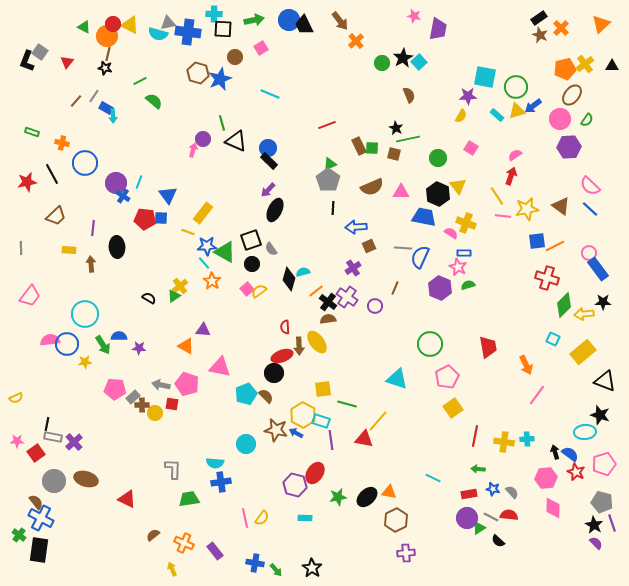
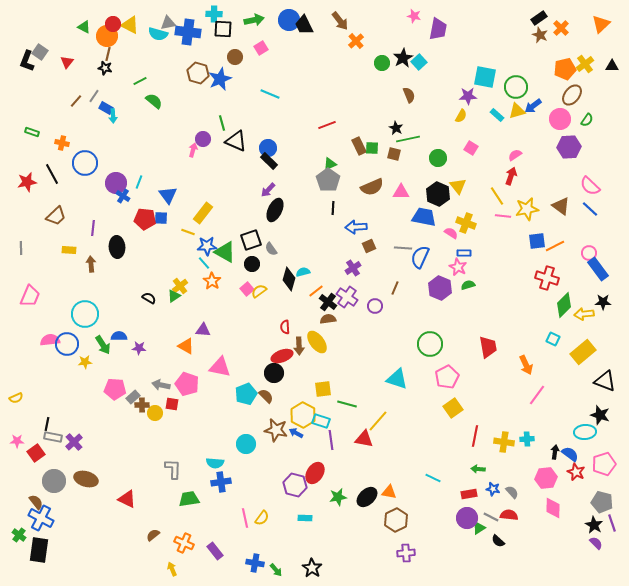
pink trapezoid at (30, 296): rotated 15 degrees counterclockwise
black arrow at (555, 452): rotated 24 degrees clockwise
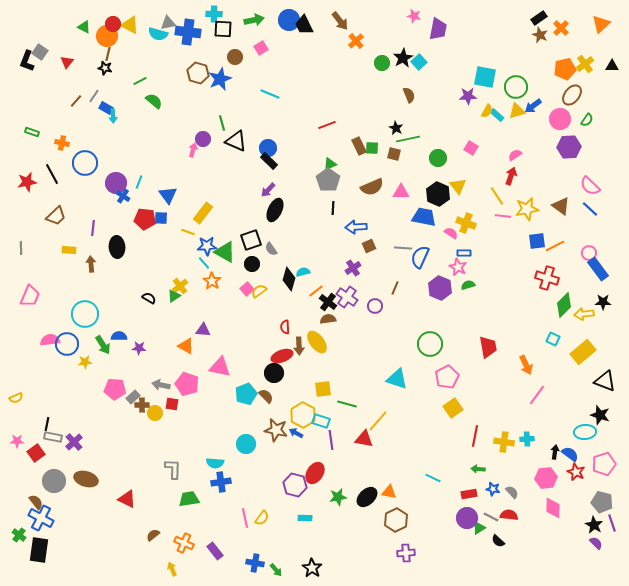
yellow semicircle at (461, 116): moved 26 px right, 5 px up
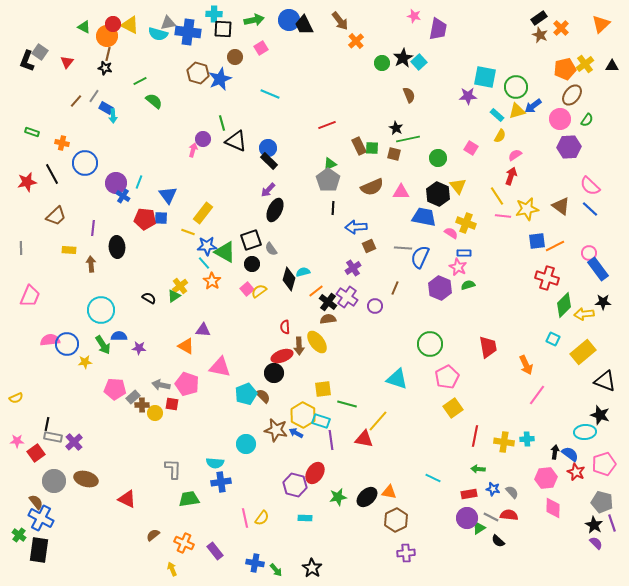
yellow semicircle at (487, 111): moved 13 px right, 25 px down
cyan circle at (85, 314): moved 16 px right, 4 px up
brown semicircle at (266, 396): moved 3 px left
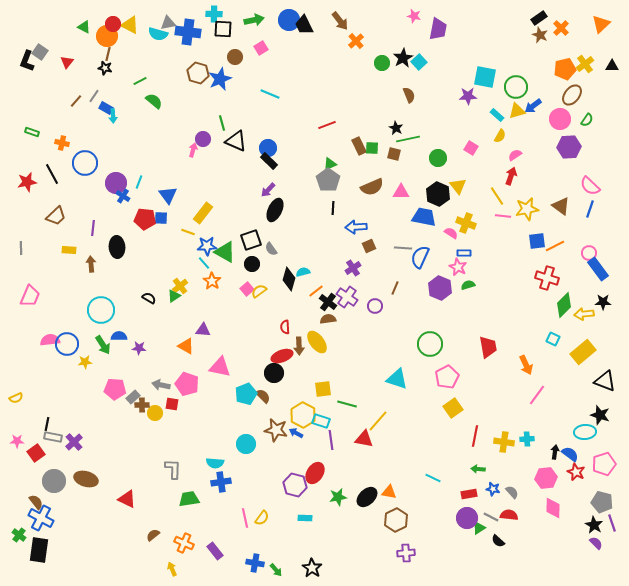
blue line at (590, 209): rotated 66 degrees clockwise
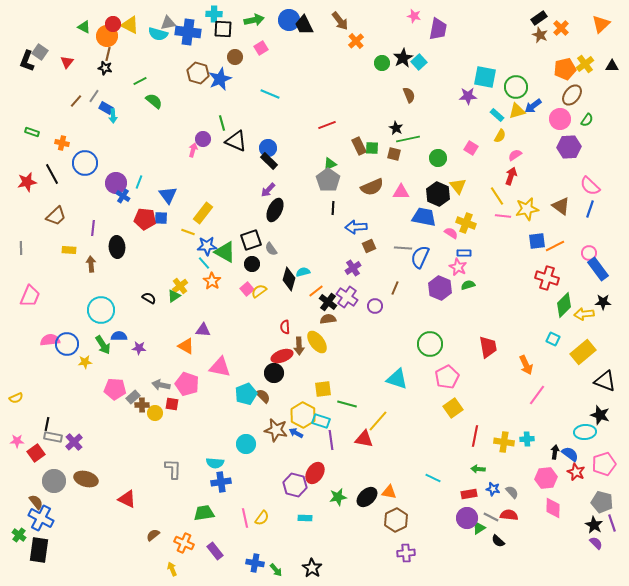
green trapezoid at (189, 499): moved 15 px right, 14 px down
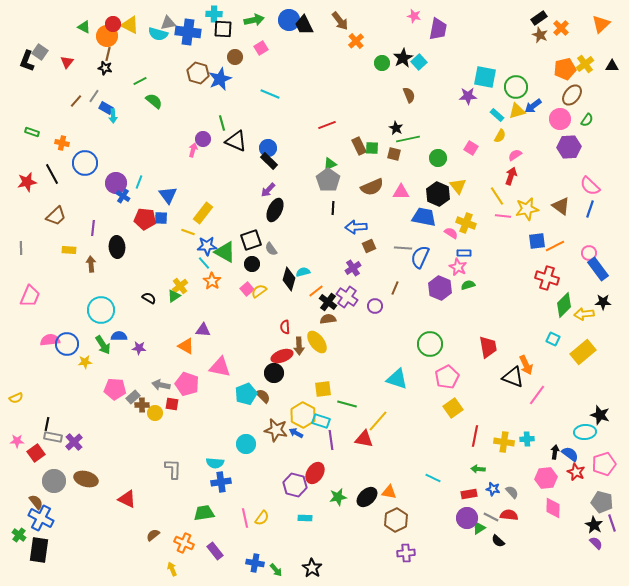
black triangle at (605, 381): moved 92 px left, 4 px up
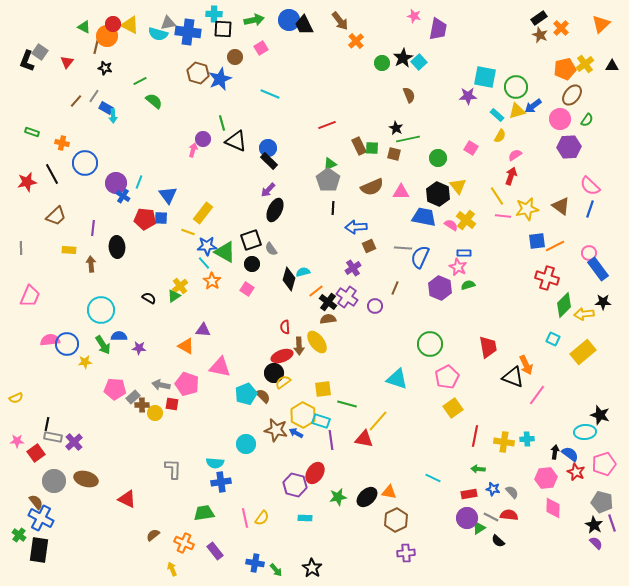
brown line at (108, 54): moved 12 px left, 7 px up
yellow cross at (466, 223): moved 3 px up; rotated 18 degrees clockwise
pink semicircle at (451, 233): moved 8 px up
pink square at (247, 289): rotated 16 degrees counterclockwise
yellow semicircle at (259, 291): moved 24 px right, 91 px down
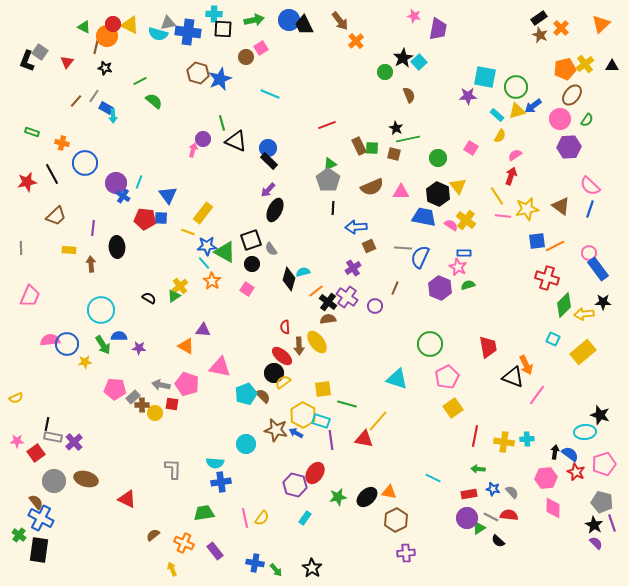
brown circle at (235, 57): moved 11 px right
green circle at (382, 63): moved 3 px right, 9 px down
red ellipse at (282, 356): rotated 60 degrees clockwise
cyan rectangle at (305, 518): rotated 56 degrees counterclockwise
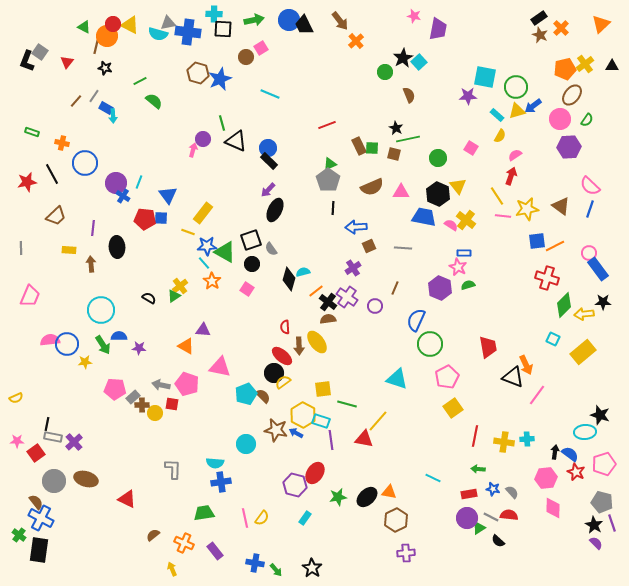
blue semicircle at (420, 257): moved 4 px left, 63 px down
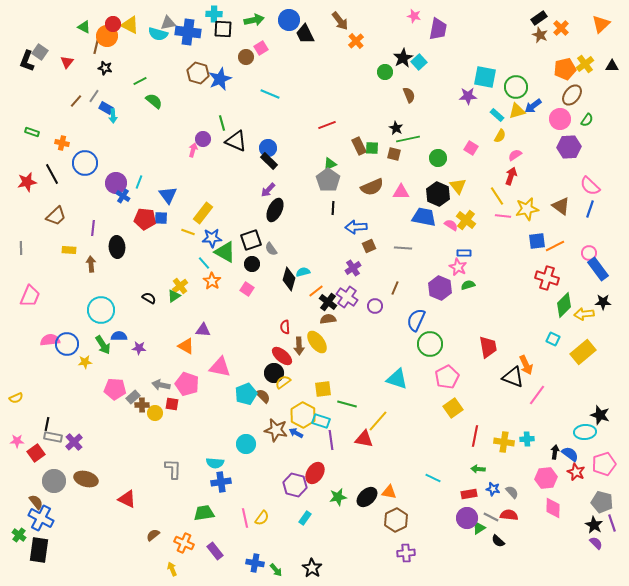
black trapezoid at (304, 25): moved 1 px right, 9 px down
blue star at (207, 246): moved 5 px right, 8 px up
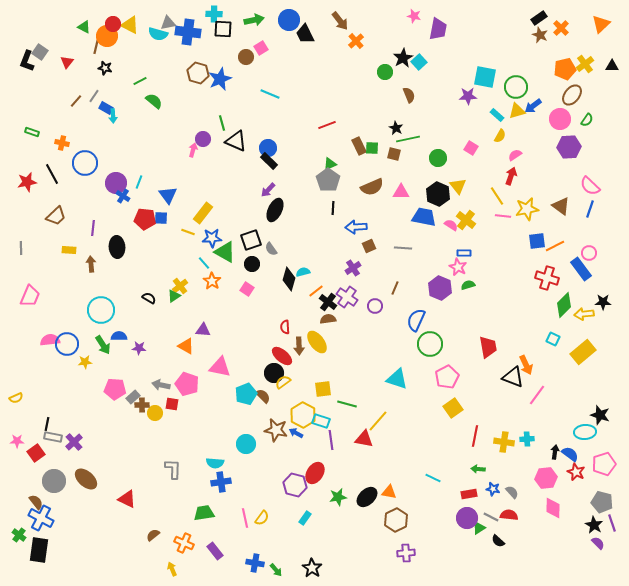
blue rectangle at (598, 269): moved 17 px left
brown ellipse at (86, 479): rotated 25 degrees clockwise
purple semicircle at (596, 543): moved 2 px right
